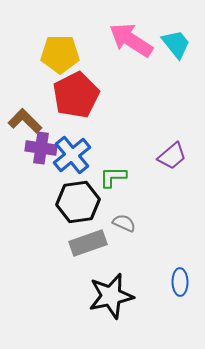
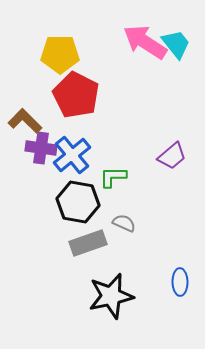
pink arrow: moved 14 px right, 2 px down
red pentagon: rotated 18 degrees counterclockwise
black hexagon: rotated 18 degrees clockwise
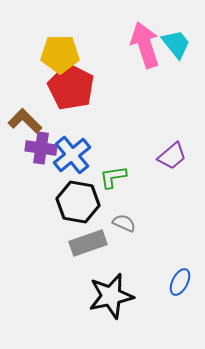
pink arrow: moved 3 px down; rotated 39 degrees clockwise
red pentagon: moved 5 px left, 8 px up
green L-shape: rotated 8 degrees counterclockwise
blue ellipse: rotated 28 degrees clockwise
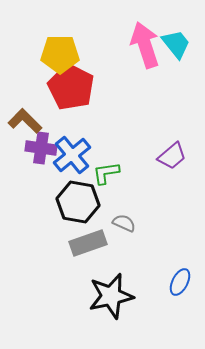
green L-shape: moved 7 px left, 4 px up
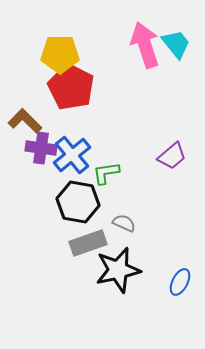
black star: moved 7 px right, 26 px up
